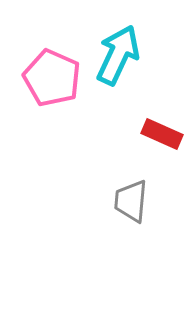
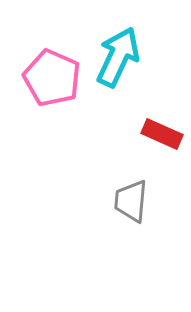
cyan arrow: moved 2 px down
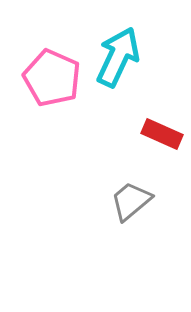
gray trapezoid: rotated 45 degrees clockwise
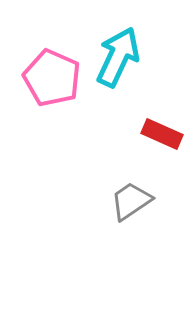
gray trapezoid: rotated 6 degrees clockwise
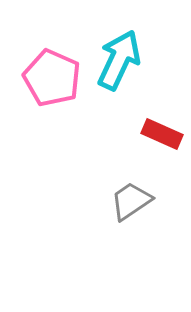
cyan arrow: moved 1 px right, 3 px down
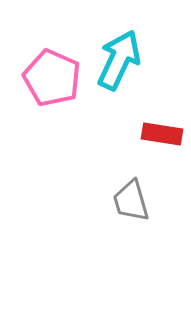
red rectangle: rotated 15 degrees counterclockwise
gray trapezoid: rotated 72 degrees counterclockwise
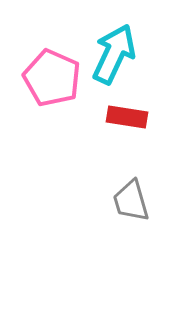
cyan arrow: moved 5 px left, 6 px up
red rectangle: moved 35 px left, 17 px up
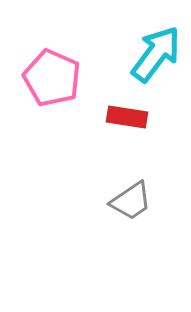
cyan arrow: moved 42 px right; rotated 12 degrees clockwise
gray trapezoid: rotated 108 degrees counterclockwise
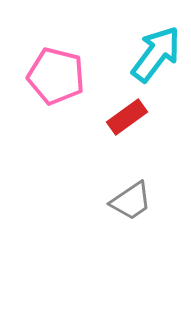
pink pentagon: moved 4 px right, 2 px up; rotated 10 degrees counterclockwise
red rectangle: rotated 45 degrees counterclockwise
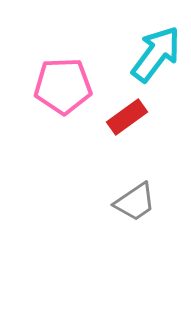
pink pentagon: moved 7 px right, 10 px down; rotated 16 degrees counterclockwise
gray trapezoid: moved 4 px right, 1 px down
